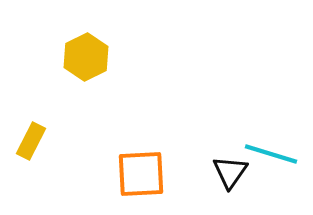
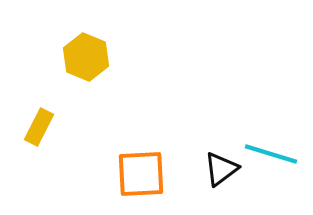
yellow hexagon: rotated 12 degrees counterclockwise
yellow rectangle: moved 8 px right, 14 px up
black triangle: moved 9 px left, 3 px up; rotated 18 degrees clockwise
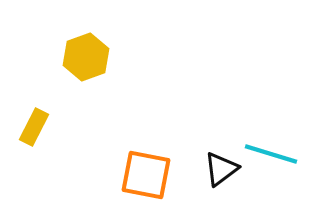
yellow hexagon: rotated 18 degrees clockwise
yellow rectangle: moved 5 px left
orange square: moved 5 px right, 1 px down; rotated 14 degrees clockwise
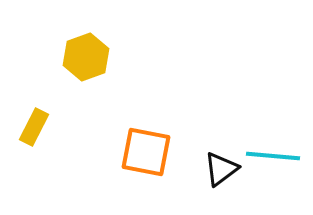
cyan line: moved 2 px right, 2 px down; rotated 12 degrees counterclockwise
orange square: moved 23 px up
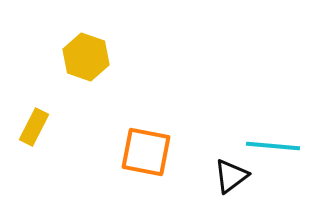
yellow hexagon: rotated 21 degrees counterclockwise
cyan line: moved 10 px up
black triangle: moved 10 px right, 7 px down
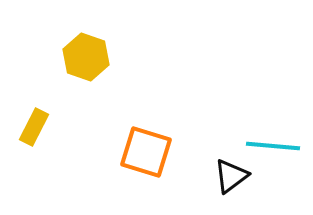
orange square: rotated 6 degrees clockwise
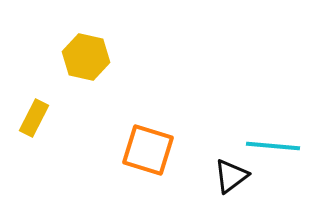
yellow hexagon: rotated 6 degrees counterclockwise
yellow rectangle: moved 9 px up
orange square: moved 2 px right, 2 px up
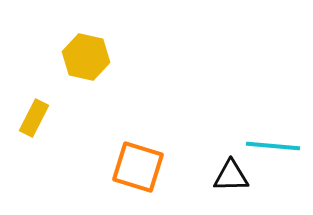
orange square: moved 10 px left, 17 px down
black triangle: rotated 36 degrees clockwise
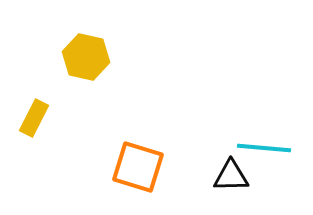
cyan line: moved 9 px left, 2 px down
